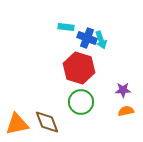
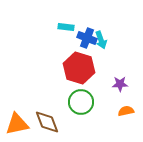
purple star: moved 3 px left, 6 px up
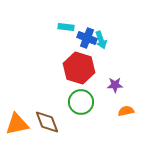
purple star: moved 5 px left, 1 px down
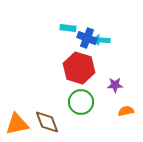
cyan rectangle: moved 2 px right, 1 px down
cyan arrow: rotated 114 degrees clockwise
